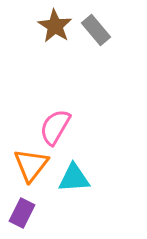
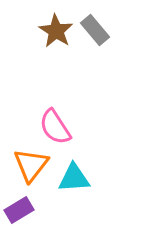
brown star: moved 1 px right, 5 px down
gray rectangle: moved 1 px left
pink semicircle: rotated 63 degrees counterclockwise
purple rectangle: moved 3 px left, 3 px up; rotated 32 degrees clockwise
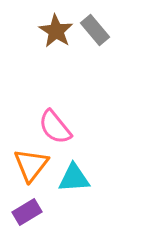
pink semicircle: rotated 6 degrees counterclockwise
purple rectangle: moved 8 px right, 2 px down
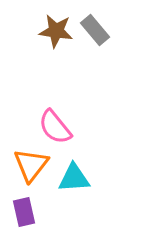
brown star: rotated 24 degrees counterclockwise
purple rectangle: moved 3 px left; rotated 72 degrees counterclockwise
